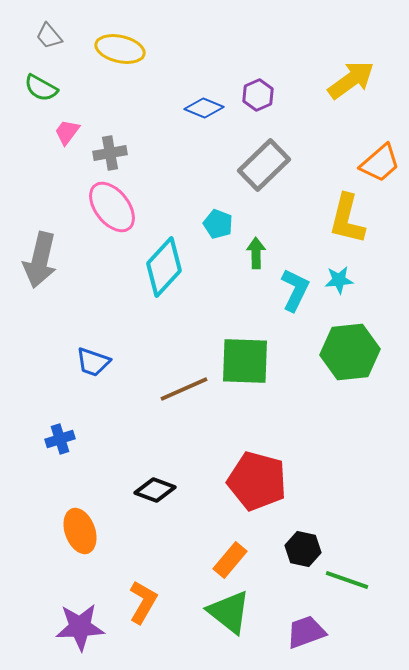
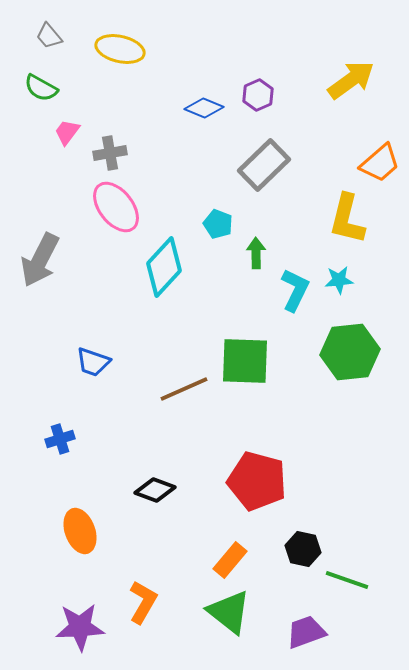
pink ellipse: moved 4 px right
gray arrow: rotated 14 degrees clockwise
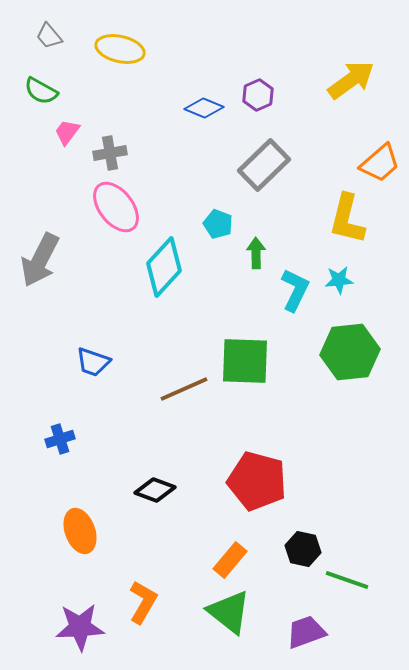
green semicircle: moved 3 px down
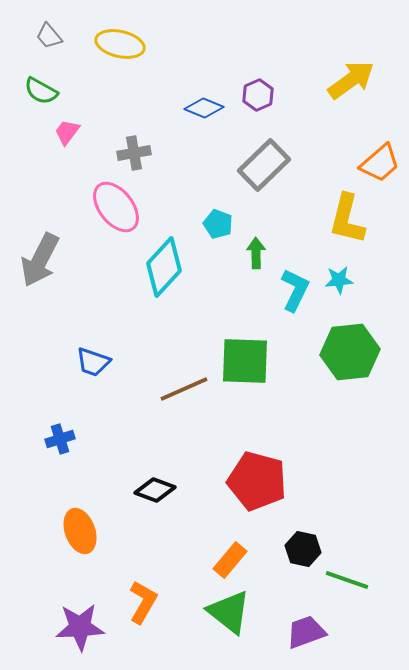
yellow ellipse: moved 5 px up
gray cross: moved 24 px right
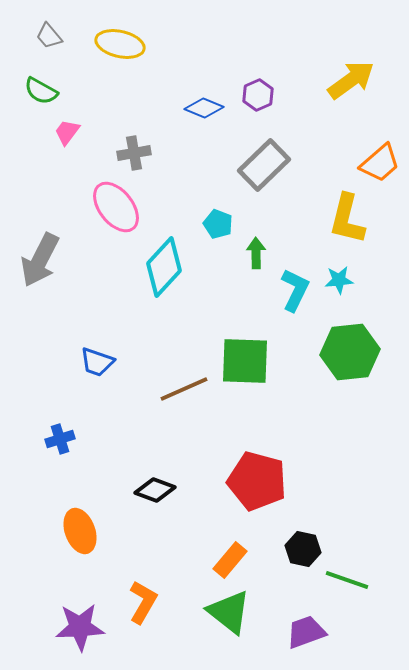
blue trapezoid: moved 4 px right
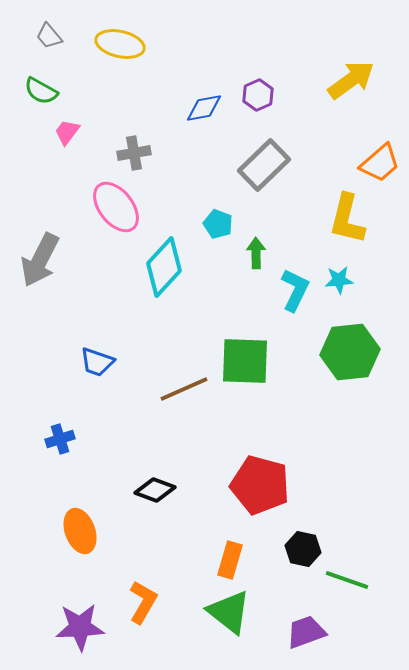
blue diamond: rotated 33 degrees counterclockwise
red pentagon: moved 3 px right, 4 px down
orange rectangle: rotated 24 degrees counterclockwise
